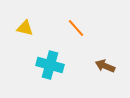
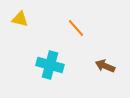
yellow triangle: moved 5 px left, 9 px up
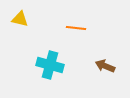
orange line: rotated 42 degrees counterclockwise
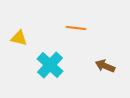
yellow triangle: moved 1 px left, 19 px down
cyan cross: rotated 28 degrees clockwise
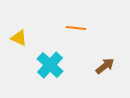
yellow triangle: rotated 12 degrees clockwise
brown arrow: rotated 120 degrees clockwise
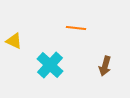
yellow triangle: moved 5 px left, 3 px down
brown arrow: rotated 144 degrees clockwise
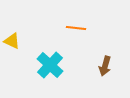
yellow triangle: moved 2 px left
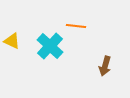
orange line: moved 2 px up
cyan cross: moved 19 px up
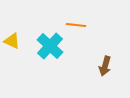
orange line: moved 1 px up
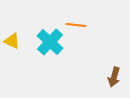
cyan cross: moved 4 px up
brown arrow: moved 9 px right, 11 px down
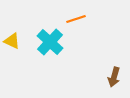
orange line: moved 6 px up; rotated 24 degrees counterclockwise
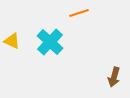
orange line: moved 3 px right, 6 px up
